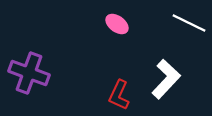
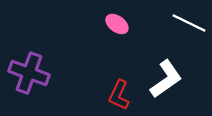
white L-shape: rotated 12 degrees clockwise
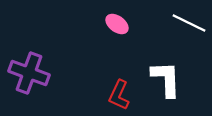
white L-shape: rotated 57 degrees counterclockwise
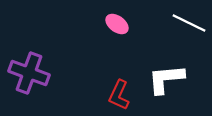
white L-shape: rotated 93 degrees counterclockwise
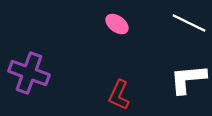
white L-shape: moved 22 px right
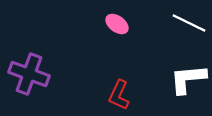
purple cross: moved 1 px down
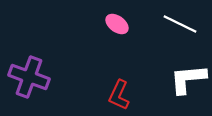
white line: moved 9 px left, 1 px down
purple cross: moved 3 px down
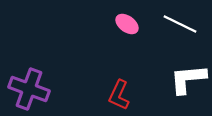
pink ellipse: moved 10 px right
purple cross: moved 12 px down
